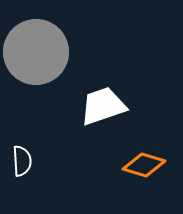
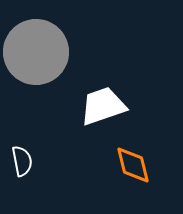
white semicircle: rotated 8 degrees counterclockwise
orange diamond: moved 11 px left; rotated 60 degrees clockwise
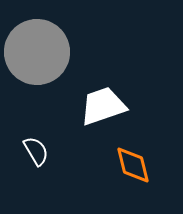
gray circle: moved 1 px right
white semicircle: moved 14 px right, 10 px up; rotated 20 degrees counterclockwise
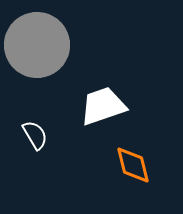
gray circle: moved 7 px up
white semicircle: moved 1 px left, 16 px up
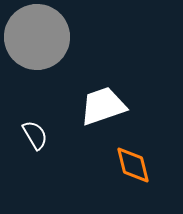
gray circle: moved 8 px up
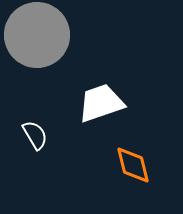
gray circle: moved 2 px up
white trapezoid: moved 2 px left, 3 px up
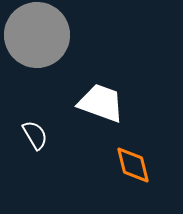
white trapezoid: rotated 39 degrees clockwise
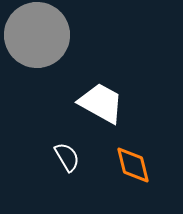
white trapezoid: rotated 9 degrees clockwise
white semicircle: moved 32 px right, 22 px down
